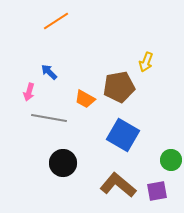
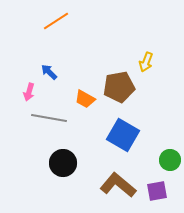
green circle: moved 1 px left
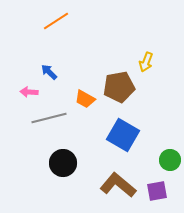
pink arrow: rotated 78 degrees clockwise
gray line: rotated 24 degrees counterclockwise
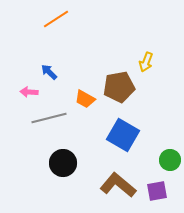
orange line: moved 2 px up
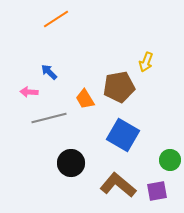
orange trapezoid: rotated 30 degrees clockwise
black circle: moved 8 px right
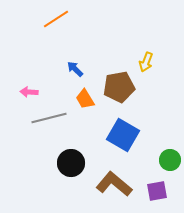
blue arrow: moved 26 px right, 3 px up
brown L-shape: moved 4 px left, 1 px up
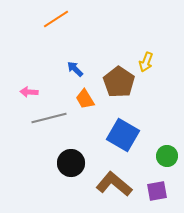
brown pentagon: moved 5 px up; rotated 28 degrees counterclockwise
green circle: moved 3 px left, 4 px up
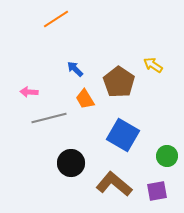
yellow arrow: moved 7 px right, 3 px down; rotated 102 degrees clockwise
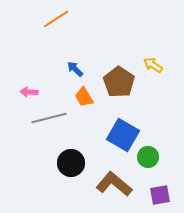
orange trapezoid: moved 1 px left, 2 px up
green circle: moved 19 px left, 1 px down
purple square: moved 3 px right, 4 px down
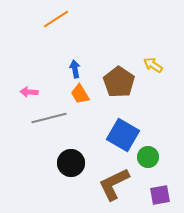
blue arrow: rotated 36 degrees clockwise
orange trapezoid: moved 4 px left, 3 px up
brown L-shape: rotated 66 degrees counterclockwise
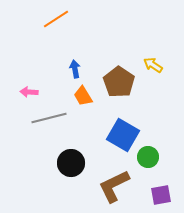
orange trapezoid: moved 3 px right, 2 px down
brown L-shape: moved 2 px down
purple square: moved 1 px right
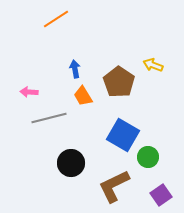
yellow arrow: rotated 12 degrees counterclockwise
purple square: rotated 25 degrees counterclockwise
